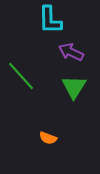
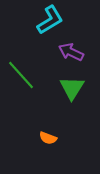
cyan L-shape: rotated 120 degrees counterclockwise
green line: moved 1 px up
green triangle: moved 2 px left, 1 px down
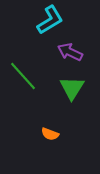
purple arrow: moved 1 px left
green line: moved 2 px right, 1 px down
orange semicircle: moved 2 px right, 4 px up
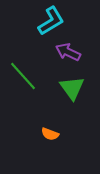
cyan L-shape: moved 1 px right, 1 px down
purple arrow: moved 2 px left
green triangle: rotated 8 degrees counterclockwise
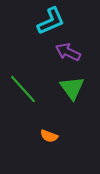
cyan L-shape: rotated 8 degrees clockwise
green line: moved 13 px down
orange semicircle: moved 1 px left, 2 px down
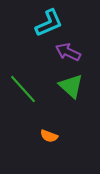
cyan L-shape: moved 2 px left, 2 px down
green triangle: moved 1 px left, 2 px up; rotated 12 degrees counterclockwise
